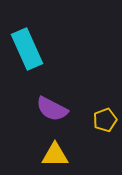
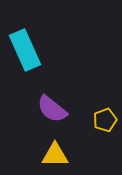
cyan rectangle: moved 2 px left, 1 px down
purple semicircle: rotated 12 degrees clockwise
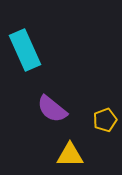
yellow triangle: moved 15 px right
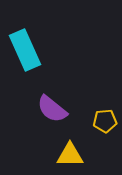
yellow pentagon: moved 1 px down; rotated 15 degrees clockwise
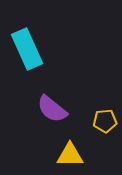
cyan rectangle: moved 2 px right, 1 px up
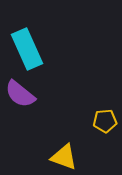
purple semicircle: moved 32 px left, 15 px up
yellow triangle: moved 6 px left, 2 px down; rotated 20 degrees clockwise
